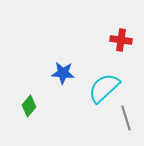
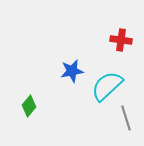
blue star: moved 9 px right, 2 px up; rotated 15 degrees counterclockwise
cyan semicircle: moved 3 px right, 2 px up
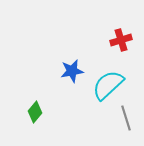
red cross: rotated 25 degrees counterclockwise
cyan semicircle: moved 1 px right, 1 px up
green diamond: moved 6 px right, 6 px down
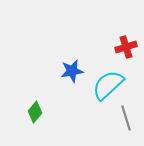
red cross: moved 5 px right, 7 px down
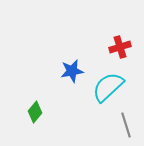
red cross: moved 6 px left
cyan semicircle: moved 2 px down
gray line: moved 7 px down
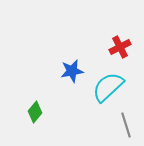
red cross: rotated 10 degrees counterclockwise
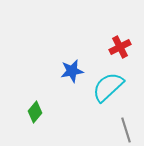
gray line: moved 5 px down
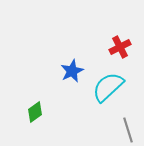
blue star: rotated 15 degrees counterclockwise
green diamond: rotated 15 degrees clockwise
gray line: moved 2 px right
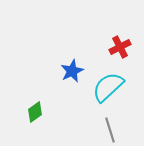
gray line: moved 18 px left
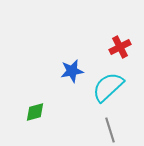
blue star: rotated 15 degrees clockwise
green diamond: rotated 20 degrees clockwise
